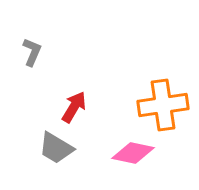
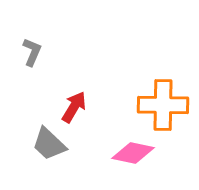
orange cross: rotated 9 degrees clockwise
gray trapezoid: moved 7 px left, 4 px up; rotated 12 degrees clockwise
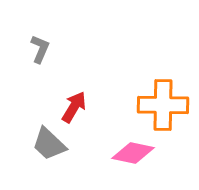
gray L-shape: moved 8 px right, 3 px up
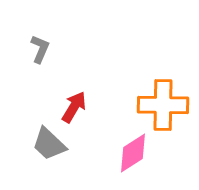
pink diamond: rotated 45 degrees counterclockwise
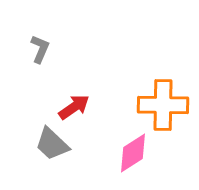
red arrow: rotated 24 degrees clockwise
gray trapezoid: moved 3 px right
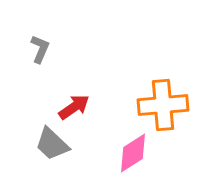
orange cross: rotated 6 degrees counterclockwise
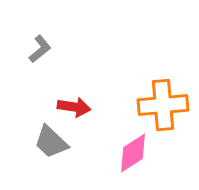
gray L-shape: rotated 28 degrees clockwise
red arrow: rotated 44 degrees clockwise
gray trapezoid: moved 1 px left, 2 px up
